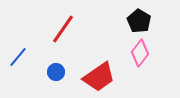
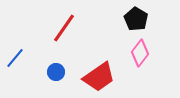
black pentagon: moved 3 px left, 2 px up
red line: moved 1 px right, 1 px up
blue line: moved 3 px left, 1 px down
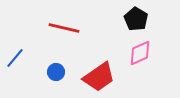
red line: rotated 68 degrees clockwise
pink diamond: rotated 28 degrees clockwise
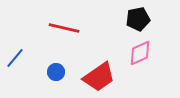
black pentagon: moved 2 px right; rotated 30 degrees clockwise
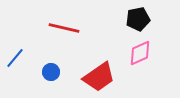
blue circle: moved 5 px left
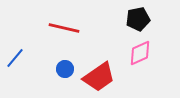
blue circle: moved 14 px right, 3 px up
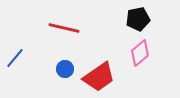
pink diamond: rotated 16 degrees counterclockwise
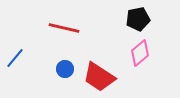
red trapezoid: rotated 68 degrees clockwise
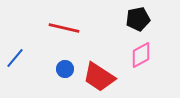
pink diamond: moved 1 px right, 2 px down; rotated 12 degrees clockwise
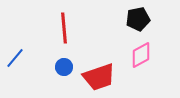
red line: rotated 72 degrees clockwise
blue circle: moved 1 px left, 2 px up
red trapezoid: rotated 52 degrees counterclockwise
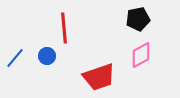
blue circle: moved 17 px left, 11 px up
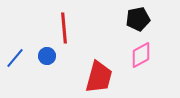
red trapezoid: rotated 56 degrees counterclockwise
